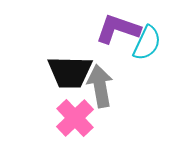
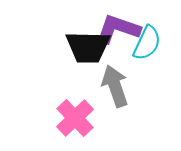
black trapezoid: moved 18 px right, 25 px up
gray arrow: moved 15 px right; rotated 9 degrees counterclockwise
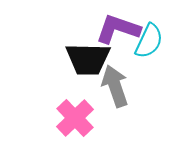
cyan semicircle: moved 2 px right, 2 px up
black trapezoid: moved 12 px down
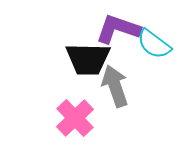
cyan semicircle: moved 5 px right, 3 px down; rotated 102 degrees clockwise
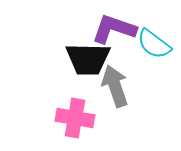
purple L-shape: moved 4 px left
pink cross: rotated 36 degrees counterclockwise
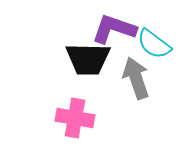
gray arrow: moved 21 px right, 8 px up
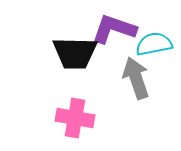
cyan semicircle: rotated 132 degrees clockwise
black trapezoid: moved 13 px left, 6 px up
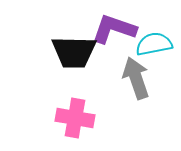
black trapezoid: moved 1 px left, 1 px up
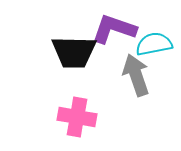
gray arrow: moved 3 px up
pink cross: moved 2 px right, 1 px up
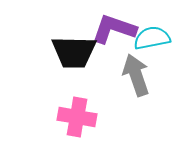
cyan semicircle: moved 2 px left, 6 px up
